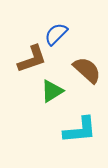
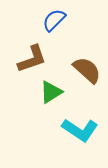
blue semicircle: moved 2 px left, 14 px up
green triangle: moved 1 px left, 1 px down
cyan L-shape: rotated 39 degrees clockwise
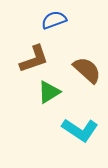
blue semicircle: rotated 25 degrees clockwise
brown L-shape: moved 2 px right
green triangle: moved 2 px left
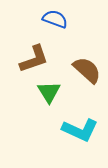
blue semicircle: moved 1 px right, 1 px up; rotated 40 degrees clockwise
green triangle: rotated 30 degrees counterclockwise
cyan L-shape: rotated 9 degrees counterclockwise
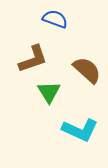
brown L-shape: moved 1 px left
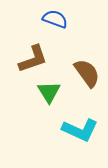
brown semicircle: moved 3 px down; rotated 12 degrees clockwise
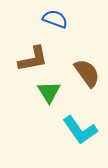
brown L-shape: rotated 8 degrees clockwise
cyan L-shape: rotated 30 degrees clockwise
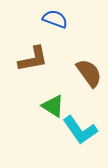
brown semicircle: moved 2 px right
green triangle: moved 4 px right, 14 px down; rotated 25 degrees counterclockwise
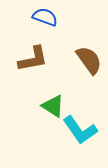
blue semicircle: moved 10 px left, 2 px up
brown semicircle: moved 13 px up
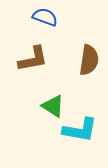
brown semicircle: rotated 44 degrees clockwise
cyan L-shape: rotated 45 degrees counterclockwise
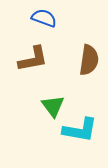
blue semicircle: moved 1 px left, 1 px down
green triangle: rotated 20 degrees clockwise
